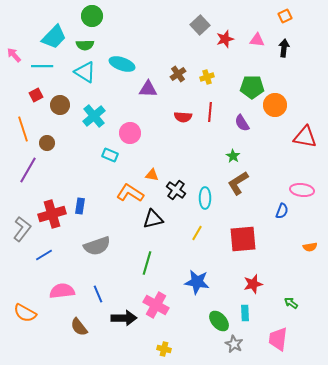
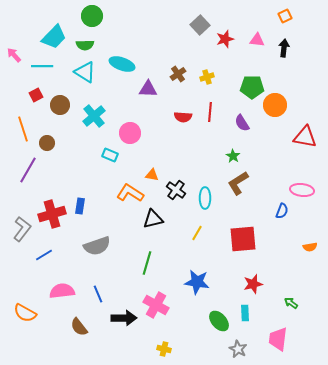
gray star at (234, 344): moved 4 px right, 5 px down
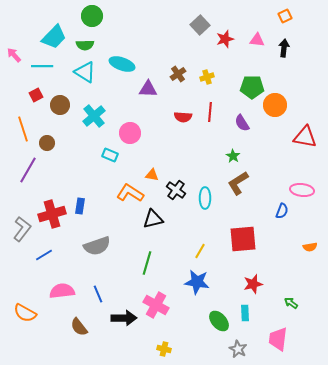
yellow line at (197, 233): moved 3 px right, 18 px down
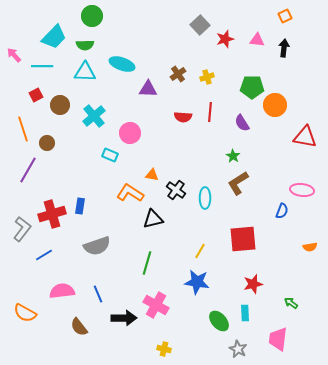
cyan triangle at (85, 72): rotated 30 degrees counterclockwise
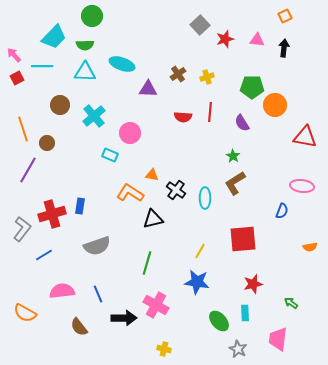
red square at (36, 95): moved 19 px left, 17 px up
brown L-shape at (238, 183): moved 3 px left
pink ellipse at (302, 190): moved 4 px up
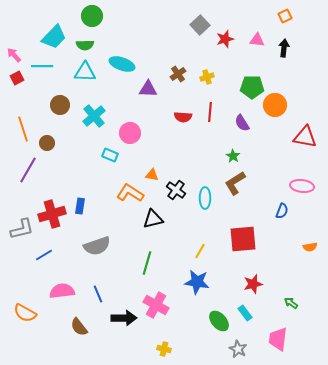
gray L-shape at (22, 229): rotated 40 degrees clockwise
cyan rectangle at (245, 313): rotated 35 degrees counterclockwise
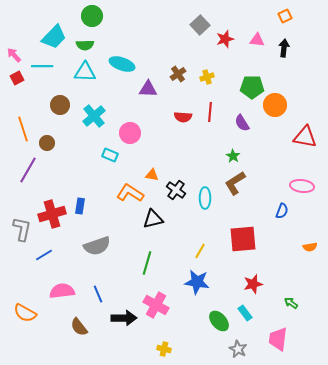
gray L-shape at (22, 229): rotated 65 degrees counterclockwise
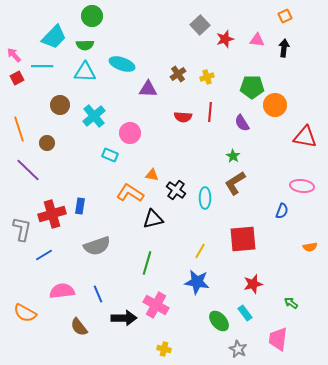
orange line at (23, 129): moved 4 px left
purple line at (28, 170): rotated 76 degrees counterclockwise
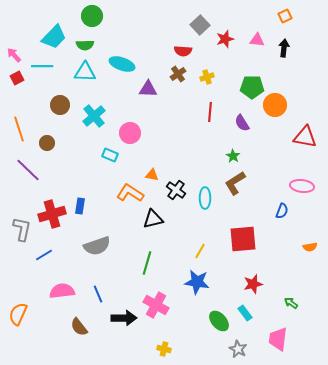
red semicircle at (183, 117): moved 66 px up
orange semicircle at (25, 313): moved 7 px left, 1 px down; rotated 85 degrees clockwise
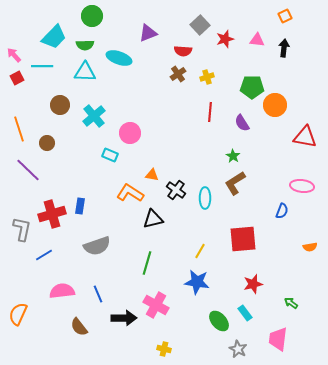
cyan ellipse at (122, 64): moved 3 px left, 6 px up
purple triangle at (148, 89): moved 56 px up; rotated 24 degrees counterclockwise
